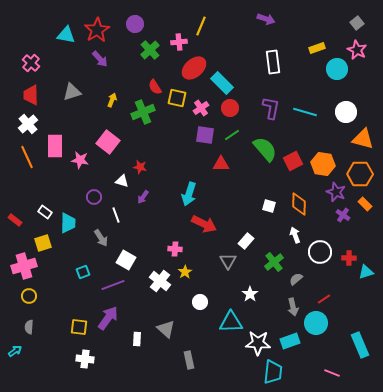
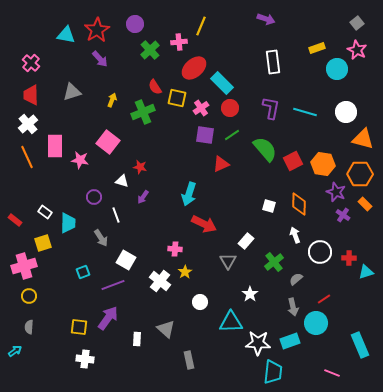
red triangle at (221, 164): rotated 24 degrees counterclockwise
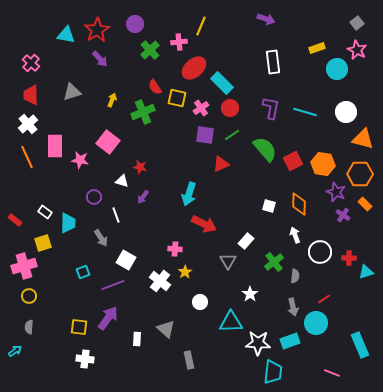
gray semicircle at (296, 279): moved 1 px left, 3 px up; rotated 136 degrees clockwise
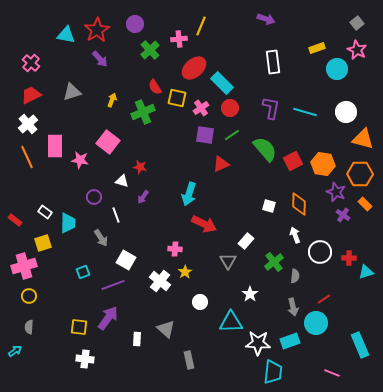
pink cross at (179, 42): moved 3 px up
red trapezoid at (31, 95): rotated 65 degrees clockwise
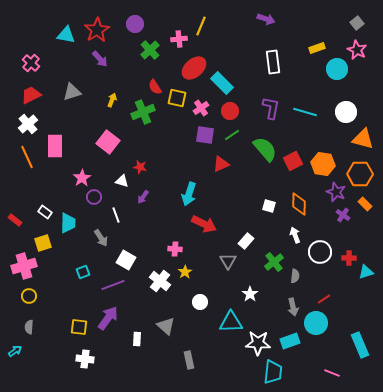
red circle at (230, 108): moved 3 px down
pink star at (80, 160): moved 2 px right, 18 px down; rotated 30 degrees clockwise
gray triangle at (166, 329): moved 3 px up
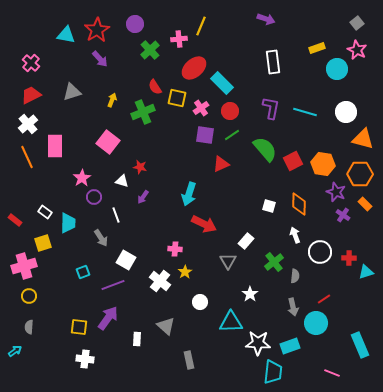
cyan rectangle at (290, 341): moved 5 px down
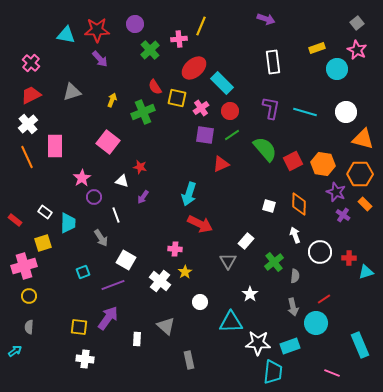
red star at (97, 30): rotated 30 degrees clockwise
red arrow at (204, 224): moved 4 px left
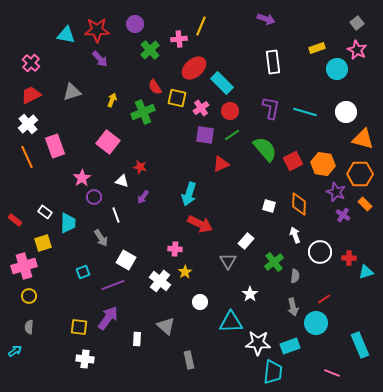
pink rectangle at (55, 146): rotated 20 degrees counterclockwise
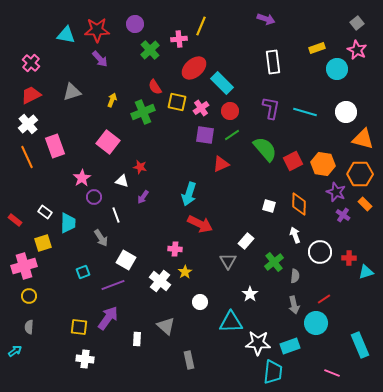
yellow square at (177, 98): moved 4 px down
gray arrow at (293, 307): moved 1 px right, 2 px up
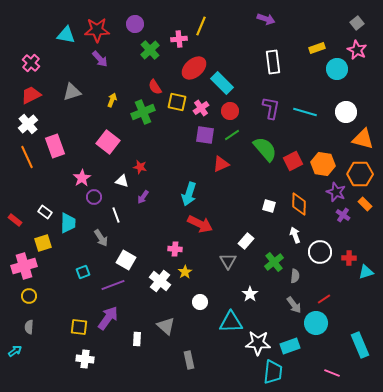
gray arrow at (294, 305): rotated 24 degrees counterclockwise
